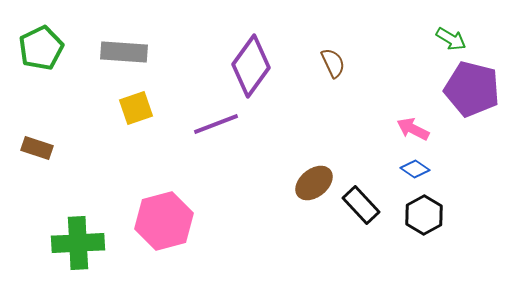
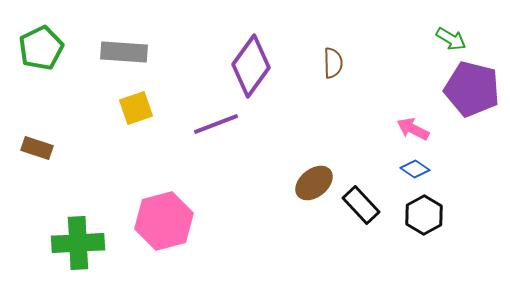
brown semicircle: rotated 24 degrees clockwise
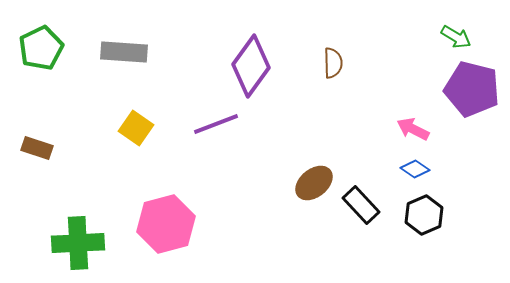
green arrow: moved 5 px right, 2 px up
yellow square: moved 20 px down; rotated 36 degrees counterclockwise
black hexagon: rotated 6 degrees clockwise
pink hexagon: moved 2 px right, 3 px down
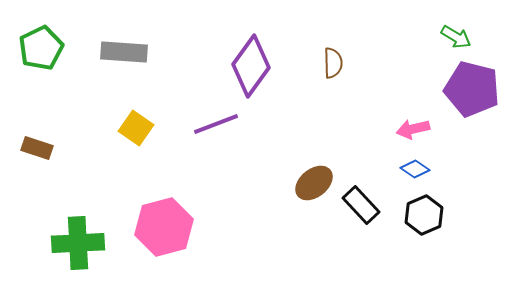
pink arrow: rotated 40 degrees counterclockwise
pink hexagon: moved 2 px left, 3 px down
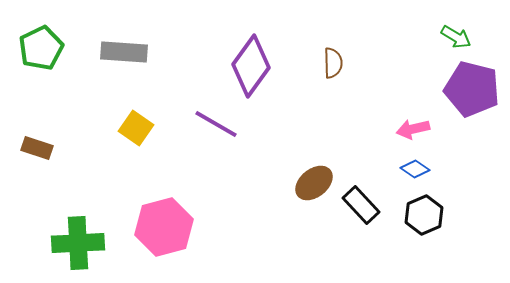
purple line: rotated 51 degrees clockwise
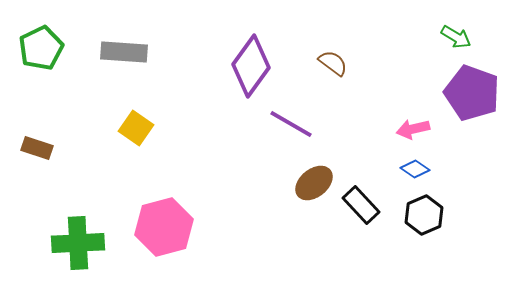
brown semicircle: rotated 52 degrees counterclockwise
purple pentagon: moved 4 px down; rotated 6 degrees clockwise
purple line: moved 75 px right
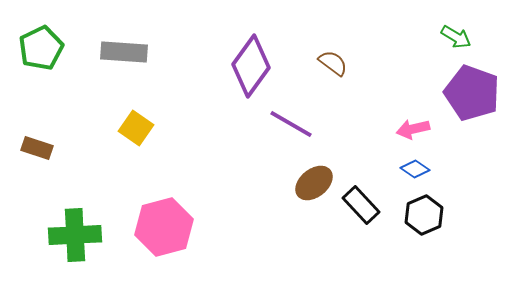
green cross: moved 3 px left, 8 px up
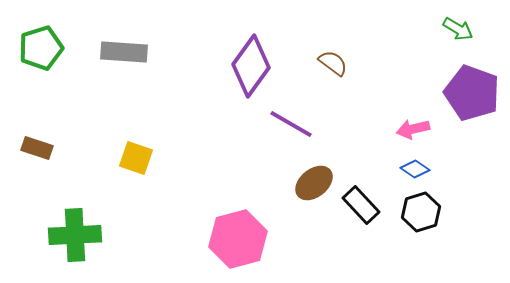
green arrow: moved 2 px right, 8 px up
green pentagon: rotated 9 degrees clockwise
yellow square: moved 30 px down; rotated 16 degrees counterclockwise
black hexagon: moved 3 px left, 3 px up; rotated 6 degrees clockwise
pink hexagon: moved 74 px right, 12 px down
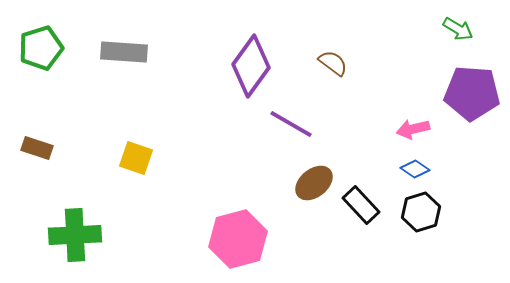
purple pentagon: rotated 16 degrees counterclockwise
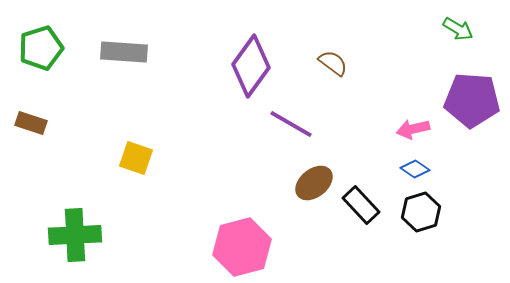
purple pentagon: moved 7 px down
brown rectangle: moved 6 px left, 25 px up
pink hexagon: moved 4 px right, 8 px down
